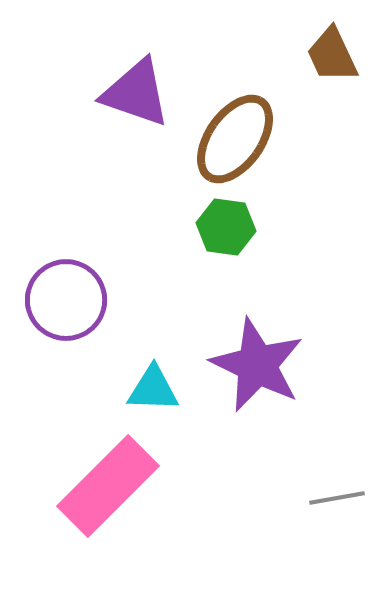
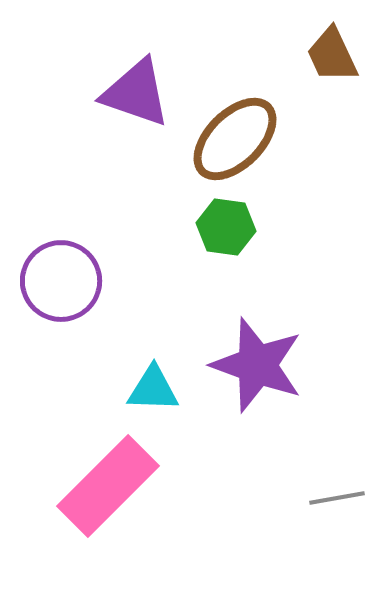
brown ellipse: rotated 10 degrees clockwise
purple circle: moved 5 px left, 19 px up
purple star: rotated 6 degrees counterclockwise
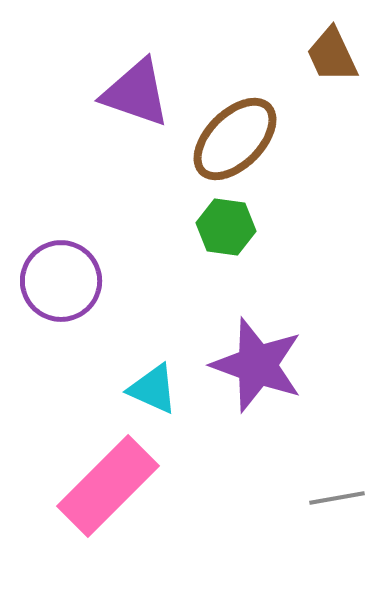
cyan triangle: rotated 22 degrees clockwise
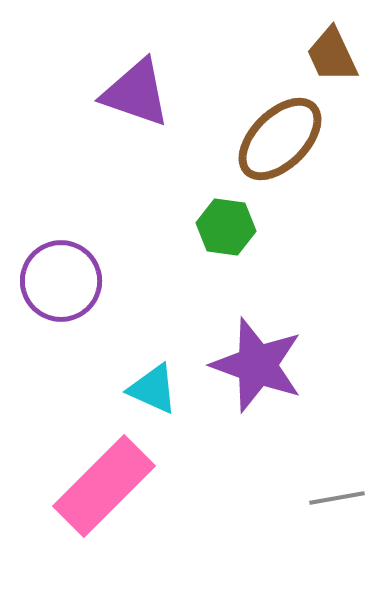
brown ellipse: moved 45 px right
pink rectangle: moved 4 px left
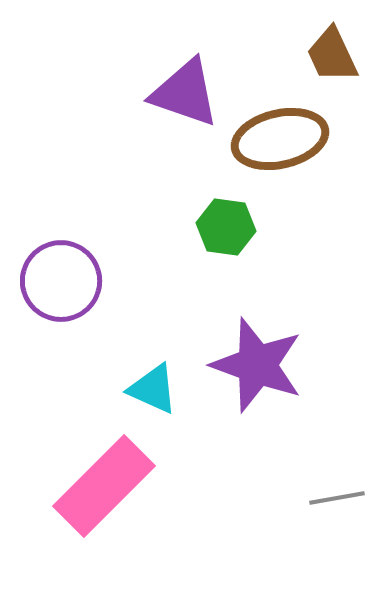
purple triangle: moved 49 px right
brown ellipse: rotated 32 degrees clockwise
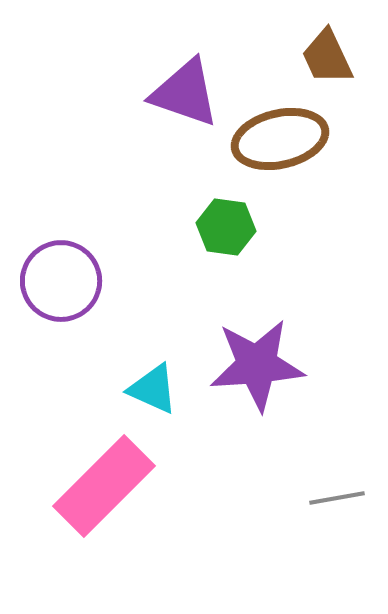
brown trapezoid: moved 5 px left, 2 px down
purple star: rotated 24 degrees counterclockwise
